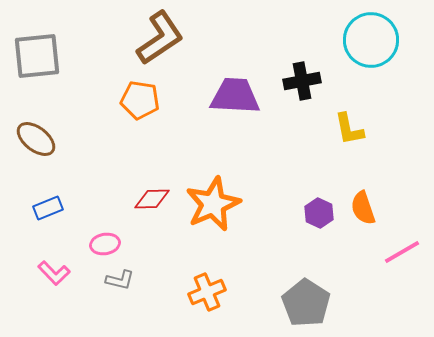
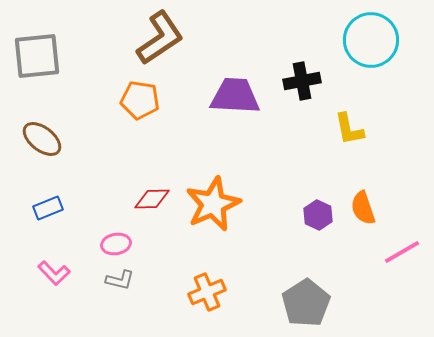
brown ellipse: moved 6 px right
purple hexagon: moved 1 px left, 2 px down
pink ellipse: moved 11 px right
gray pentagon: rotated 6 degrees clockwise
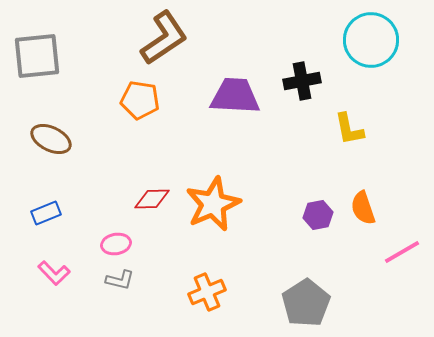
brown L-shape: moved 4 px right
brown ellipse: moved 9 px right; rotated 12 degrees counterclockwise
blue rectangle: moved 2 px left, 5 px down
purple hexagon: rotated 24 degrees clockwise
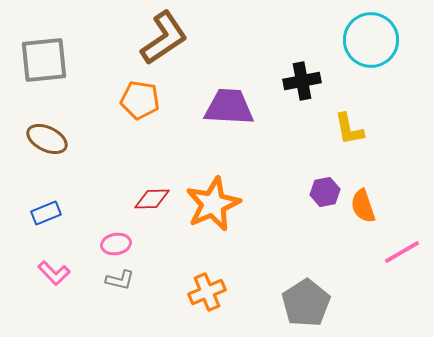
gray square: moved 7 px right, 4 px down
purple trapezoid: moved 6 px left, 11 px down
brown ellipse: moved 4 px left
orange semicircle: moved 2 px up
purple hexagon: moved 7 px right, 23 px up
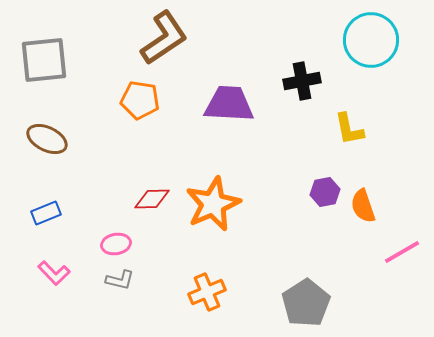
purple trapezoid: moved 3 px up
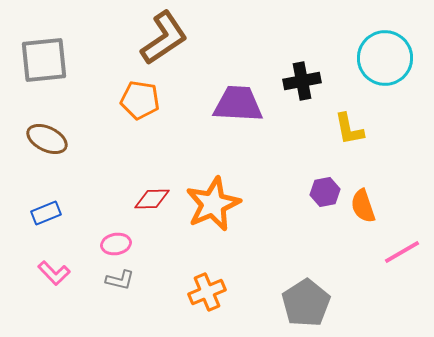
cyan circle: moved 14 px right, 18 px down
purple trapezoid: moved 9 px right
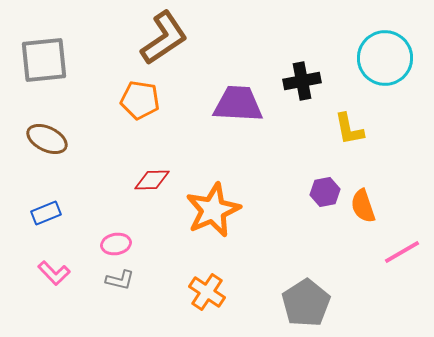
red diamond: moved 19 px up
orange star: moved 6 px down
orange cross: rotated 33 degrees counterclockwise
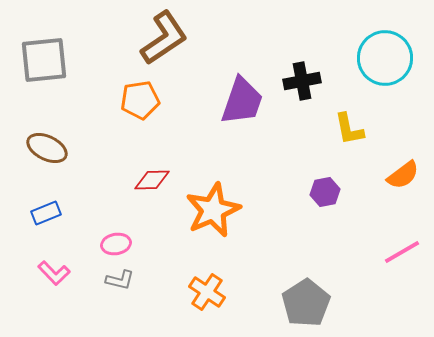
orange pentagon: rotated 18 degrees counterclockwise
purple trapezoid: moved 4 px right, 3 px up; rotated 106 degrees clockwise
brown ellipse: moved 9 px down
orange semicircle: moved 40 px right, 31 px up; rotated 108 degrees counterclockwise
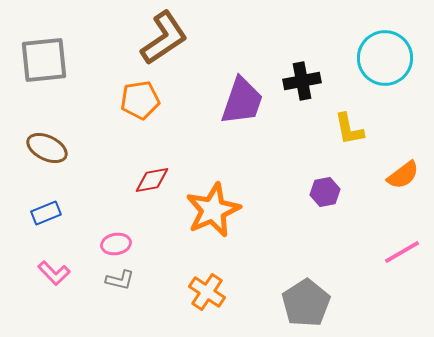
red diamond: rotated 9 degrees counterclockwise
